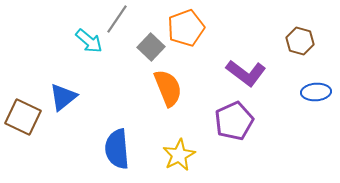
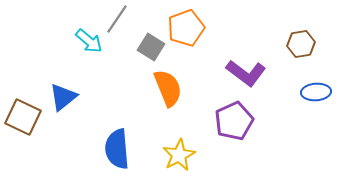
brown hexagon: moved 1 px right, 3 px down; rotated 24 degrees counterclockwise
gray square: rotated 12 degrees counterclockwise
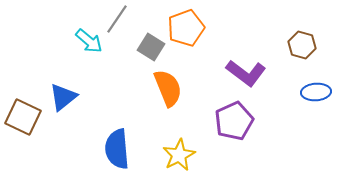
brown hexagon: moved 1 px right, 1 px down; rotated 24 degrees clockwise
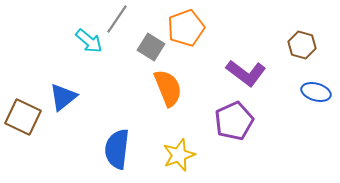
blue ellipse: rotated 20 degrees clockwise
blue semicircle: rotated 12 degrees clockwise
yellow star: rotated 8 degrees clockwise
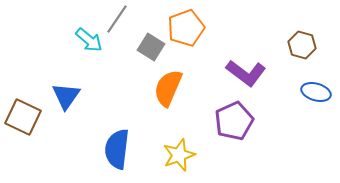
cyan arrow: moved 1 px up
orange semicircle: rotated 135 degrees counterclockwise
blue triangle: moved 3 px right, 1 px up; rotated 16 degrees counterclockwise
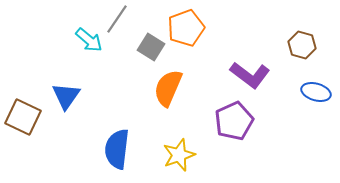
purple L-shape: moved 4 px right, 2 px down
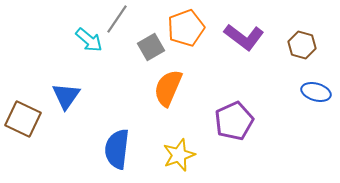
gray square: rotated 28 degrees clockwise
purple L-shape: moved 6 px left, 38 px up
brown square: moved 2 px down
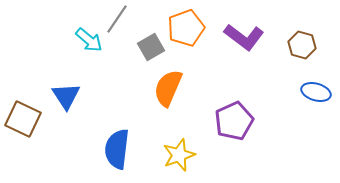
blue triangle: rotated 8 degrees counterclockwise
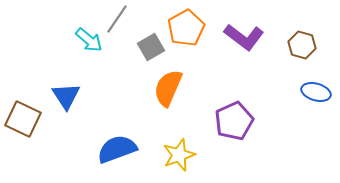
orange pentagon: rotated 9 degrees counterclockwise
blue semicircle: rotated 63 degrees clockwise
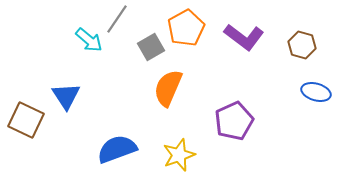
brown square: moved 3 px right, 1 px down
